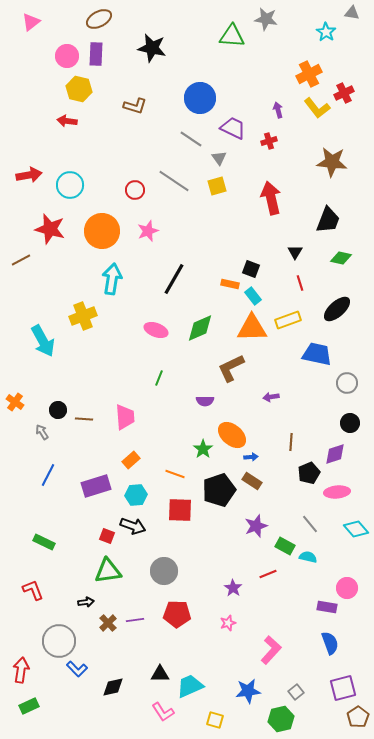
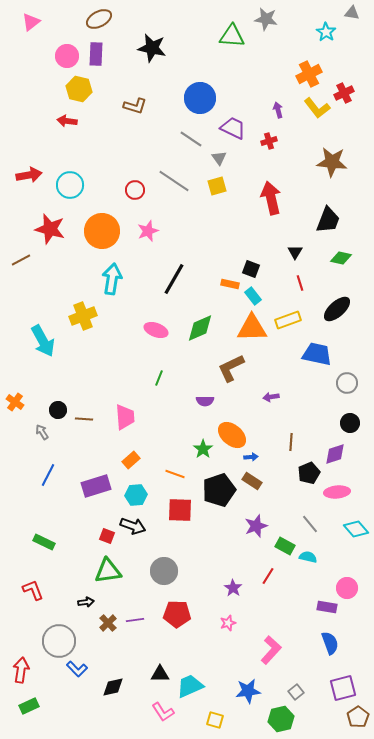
red line at (268, 574): moved 2 px down; rotated 36 degrees counterclockwise
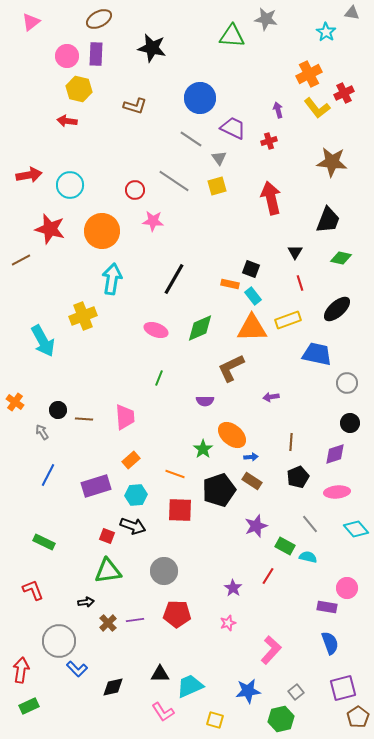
pink star at (148, 231): moved 5 px right, 10 px up; rotated 25 degrees clockwise
black pentagon at (309, 473): moved 11 px left, 4 px down
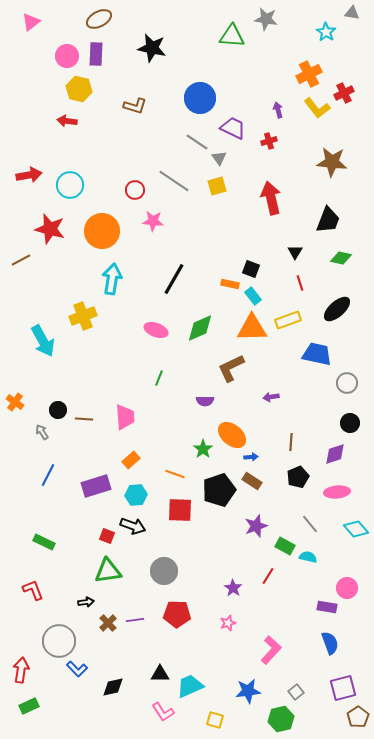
gray line at (191, 139): moved 6 px right, 3 px down
